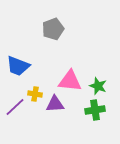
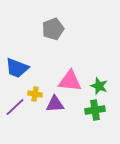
blue trapezoid: moved 1 px left, 2 px down
green star: moved 1 px right
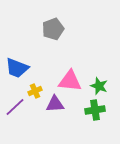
yellow cross: moved 3 px up; rotated 32 degrees counterclockwise
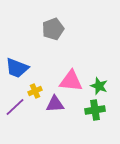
pink triangle: moved 1 px right
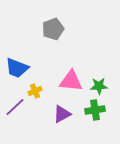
green star: rotated 24 degrees counterclockwise
purple triangle: moved 7 px right, 10 px down; rotated 24 degrees counterclockwise
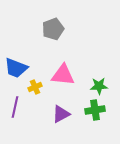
blue trapezoid: moved 1 px left
pink triangle: moved 8 px left, 6 px up
yellow cross: moved 4 px up
purple line: rotated 35 degrees counterclockwise
purple triangle: moved 1 px left
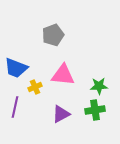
gray pentagon: moved 6 px down
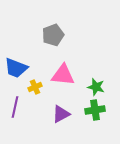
green star: moved 3 px left, 1 px down; rotated 18 degrees clockwise
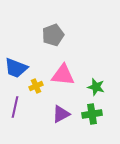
yellow cross: moved 1 px right, 1 px up
green cross: moved 3 px left, 4 px down
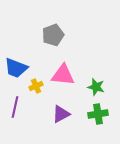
green cross: moved 6 px right
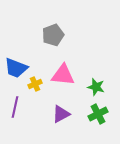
yellow cross: moved 1 px left, 2 px up
green cross: rotated 18 degrees counterclockwise
